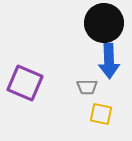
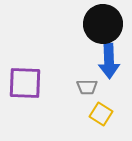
black circle: moved 1 px left, 1 px down
purple square: rotated 21 degrees counterclockwise
yellow square: rotated 20 degrees clockwise
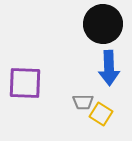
blue arrow: moved 7 px down
gray trapezoid: moved 4 px left, 15 px down
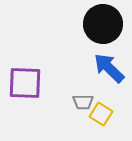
blue arrow: rotated 136 degrees clockwise
